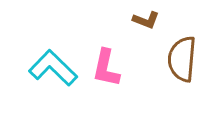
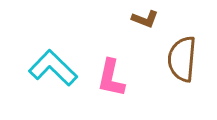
brown L-shape: moved 1 px left, 1 px up
pink L-shape: moved 5 px right, 10 px down
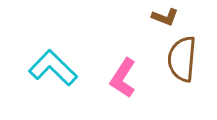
brown L-shape: moved 20 px right, 2 px up
pink L-shape: moved 12 px right; rotated 21 degrees clockwise
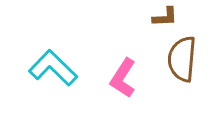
brown L-shape: rotated 24 degrees counterclockwise
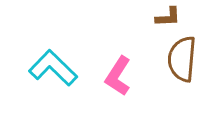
brown L-shape: moved 3 px right
pink L-shape: moved 5 px left, 2 px up
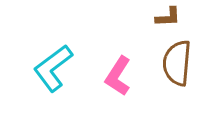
brown semicircle: moved 5 px left, 4 px down
cyan L-shape: rotated 81 degrees counterclockwise
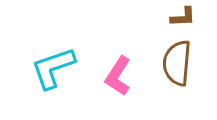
brown L-shape: moved 15 px right
cyan L-shape: rotated 18 degrees clockwise
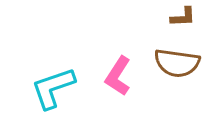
brown semicircle: rotated 87 degrees counterclockwise
cyan L-shape: moved 20 px down
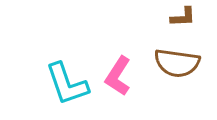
cyan L-shape: moved 14 px right, 4 px up; rotated 90 degrees counterclockwise
